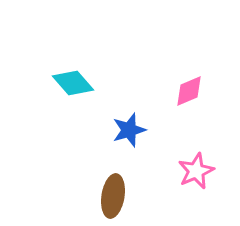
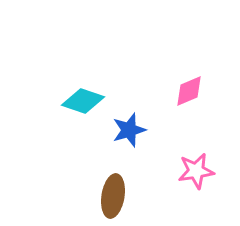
cyan diamond: moved 10 px right, 18 px down; rotated 30 degrees counterclockwise
pink star: rotated 15 degrees clockwise
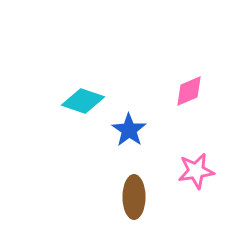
blue star: rotated 20 degrees counterclockwise
brown ellipse: moved 21 px right, 1 px down; rotated 9 degrees counterclockwise
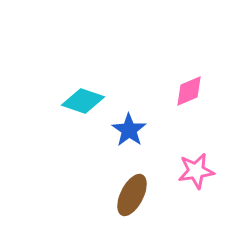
brown ellipse: moved 2 px left, 2 px up; rotated 27 degrees clockwise
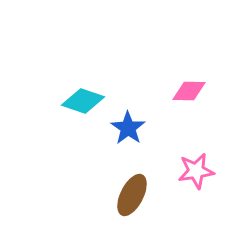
pink diamond: rotated 24 degrees clockwise
blue star: moved 1 px left, 2 px up
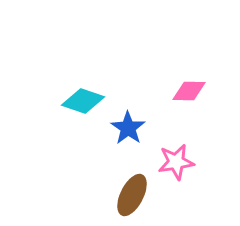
pink star: moved 20 px left, 9 px up
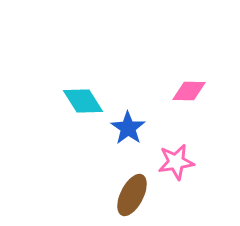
cyan diamond: rotated 39 degrees clockwise
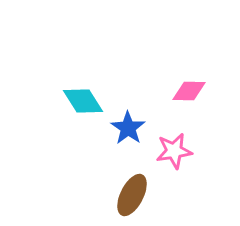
pink star: moved 2 px left, 11 px up
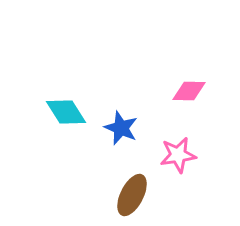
cyan diamond: moved 17 px left, 11 px down
blue star: moved 7 px left; rotated 12 degrees counterclockwise
pink star: moved 4 px right, 4 px down
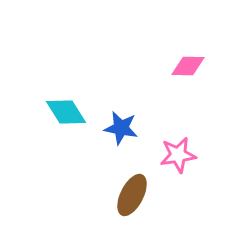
pink diamond: moved 1 px left, 25 px up
blue star: rotated 12 degrees counterclockwise
